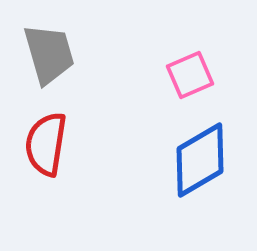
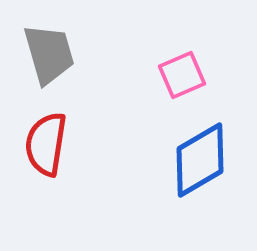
pink square: moved 8 px left
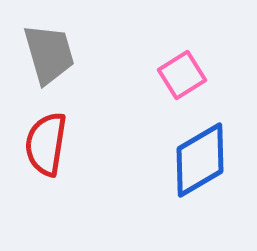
pink square: rotated 9 degrees counterclockwise
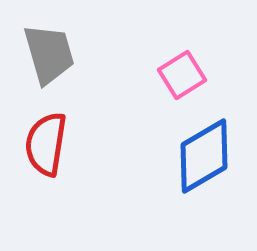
blue diamond: moved 4 px right, 4 px up
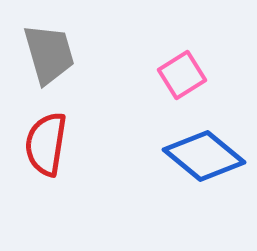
blue diamond: rotated 70 degrees clockwise
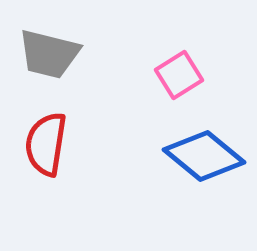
gray trapezoid: rotated 120 degrees clockwise
pink square: moved 3 px left
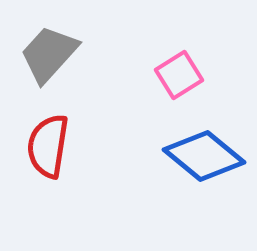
gray trapezoid: rotated 118 degrees clockwise
red semicircle: moved 2 px right, 2 px down
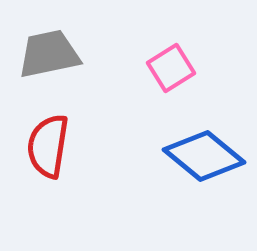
gray trapezoid: rotated 36 degrees clockwise
pink square: moved 8 px left, 7 px up
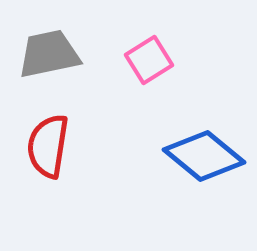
pink square: moved 22 px left, 8 px up
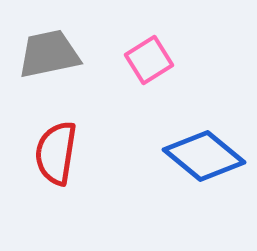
red semicircle: moved 8 px right, 7 px down
